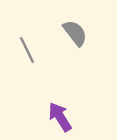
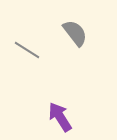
gray line: rotated 32 degrees counterclockwise
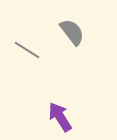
gray semicircle: moved 3 px left, 1 px up
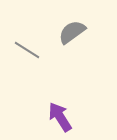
gray semicircle: rotated 88 degrees counterclockwise
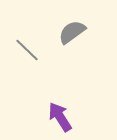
gray line: rotated 12 degrees clockwise
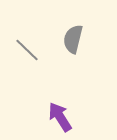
gray semicircle: moved 1 px right, 7 px down; rotated 40 degrees counterclockwise
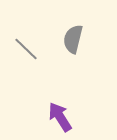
gray line: moved 1 px left, 1 px up
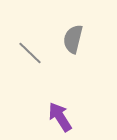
gray line: moved 4 px right, 4 px down
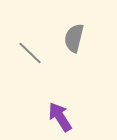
gray semicircle: moved 1 px right, 1 px up
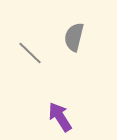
gray semicircle: moved 1 px up
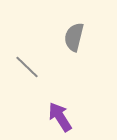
gray line: moved 3 px left, 14 px down
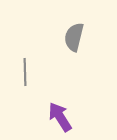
gray line: moved 2 px left, 5 px down; rotated 44 degrees clockwise
